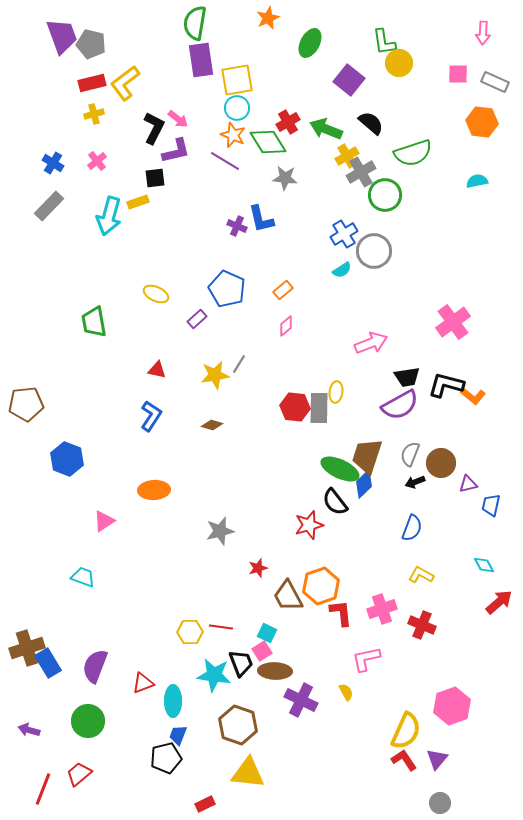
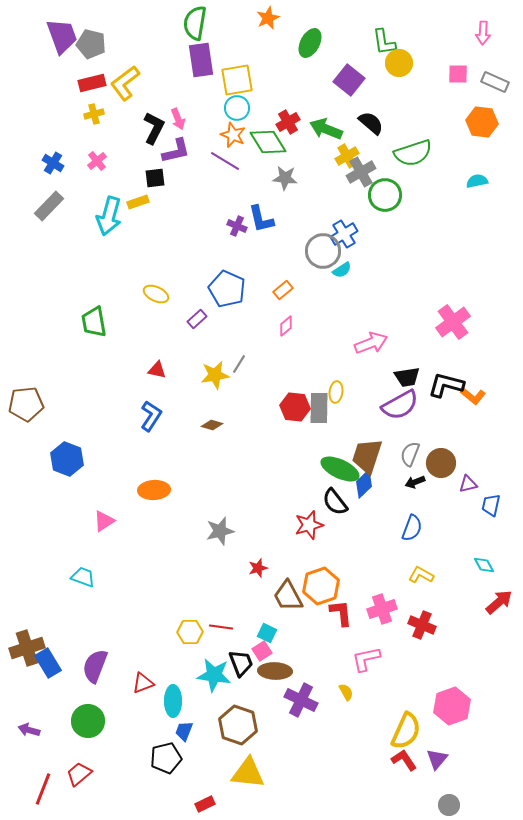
pink arrow at (178, 119): rotated 30 degrees clockwise
gray circle at (374, 251): moved 51 px left
blue trapezoid at (178, 735): moved 6 px right, 4 px up
gray circle at (440, 803): moved 9 px right, 2 px down
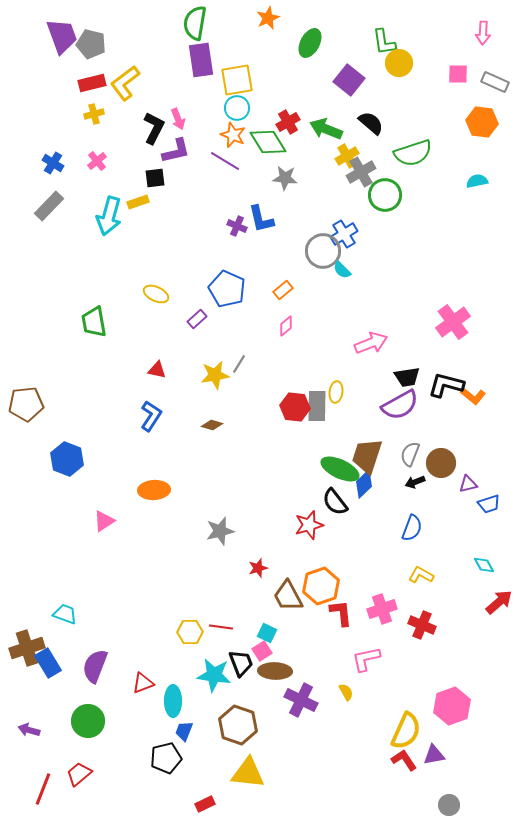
cyan semicircle at (342, 270): rotated 78 degrees clockwise
gray rectangle at (319, 408): moved 2 px left, 2 px up
blue trapezoid at (491, 505): moved 2 px left, 1 px up; rotated 120 degrees counterclockwise
cyan trapezoid at (83, 577): moved 18 px left, 37 px down
purple triangle at (437, 759): moved 3 px left, 4 px up; rotated 40 degrees clockwise
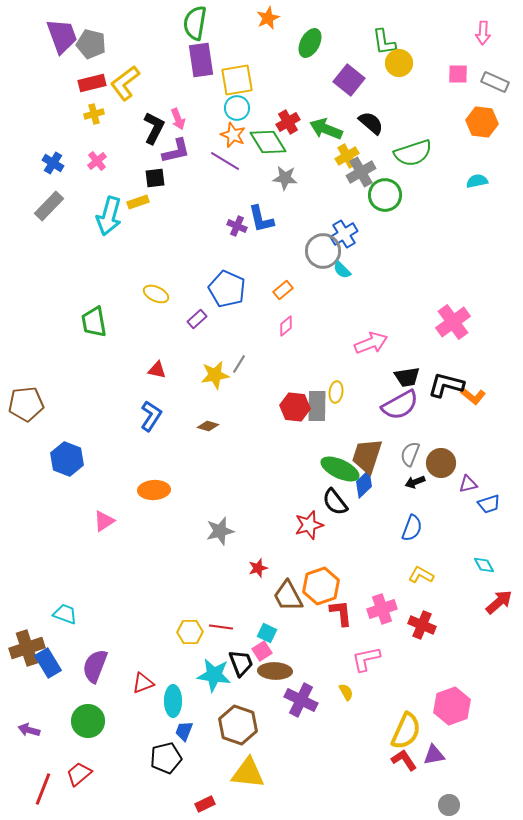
brown diamond at (212, 425): moved 4 px left, 1 px down
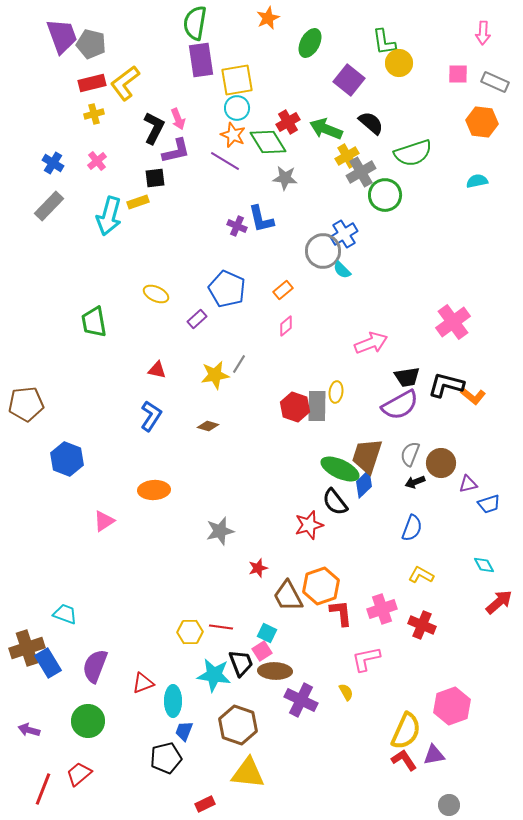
red hexagon at (295, 407): rotated 12 degrees clockwise
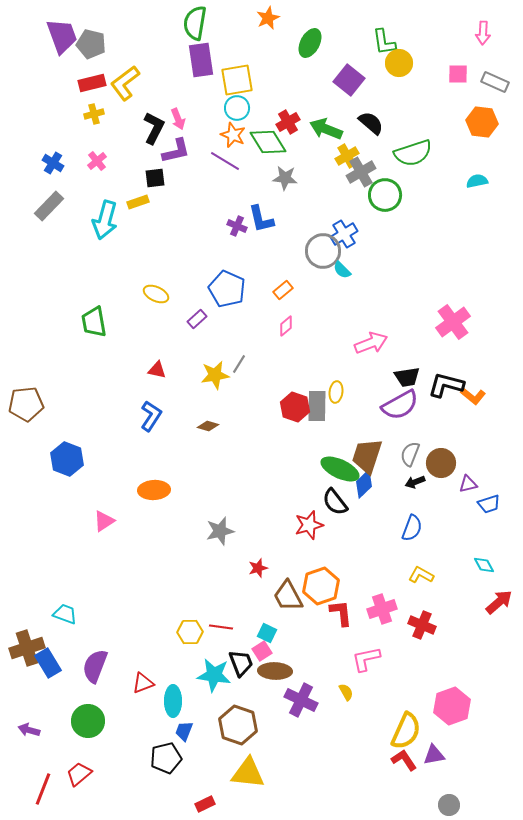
cyan arrow at (109, 216): moved 4 px left, 4 px down
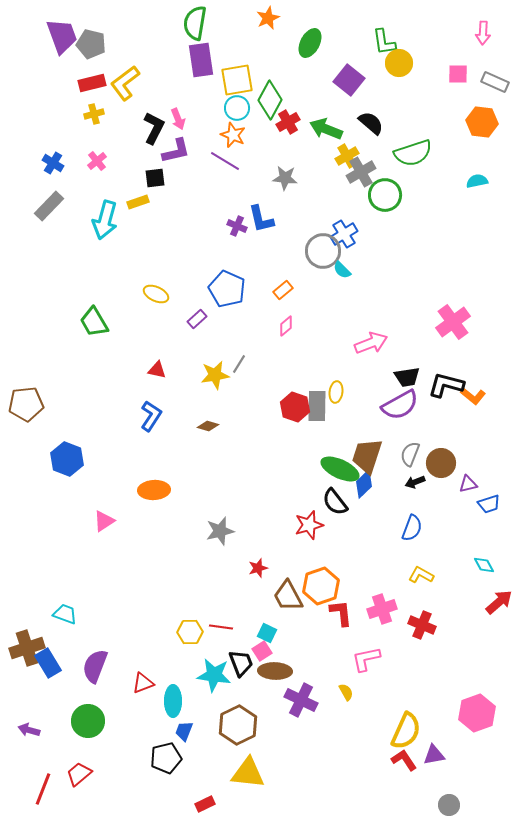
green diamond at (268, 142): moved 2 px right, 42 px up; rotated 60 degrees clockwise
green trapezoid at (94, 322): rotated 20 degrees counterclockwise
pink hexagon at (452, 706): moved 25 px right, 7 px down
brown hexagon at (238, 725): rotated 15 degrees clockwise
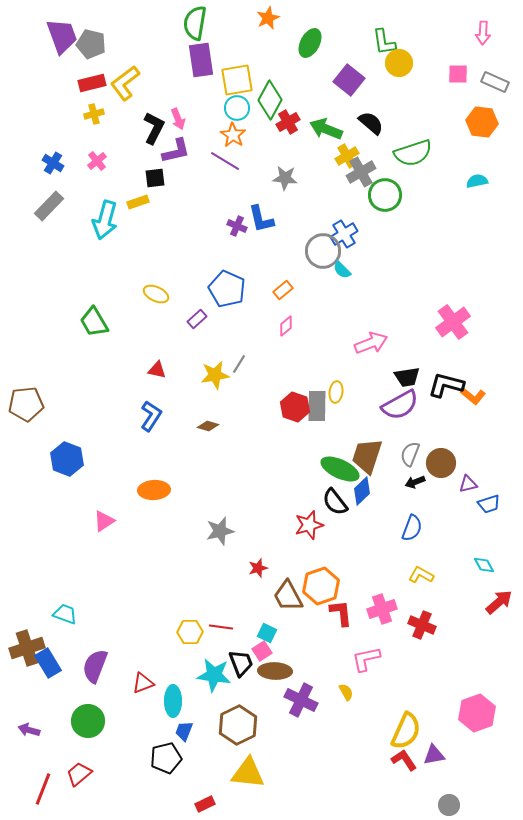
orange star at (233, 135): rotated 10 degrees clockwise
blue diamond at (364, 484): moved 2 px left, 7 px down
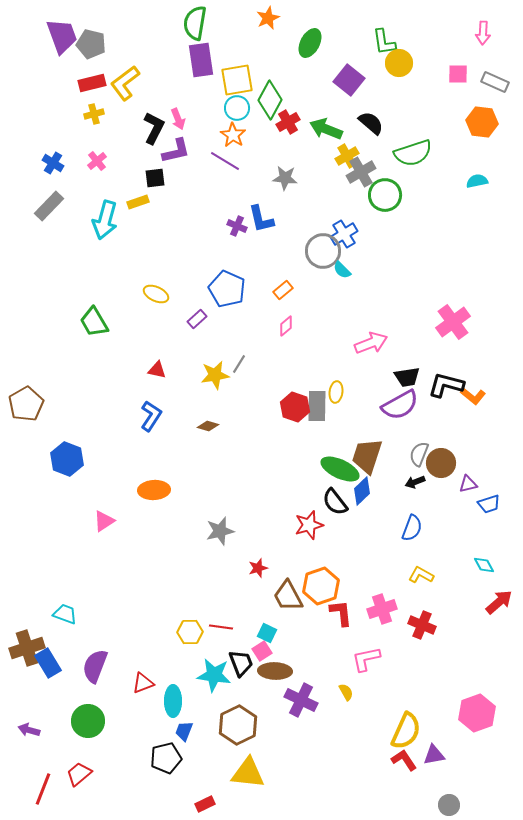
brown pentagon at (26, 404): rotated 24 degrees counterclockwise
gray semicircle at (410, 454): moved 9 px right
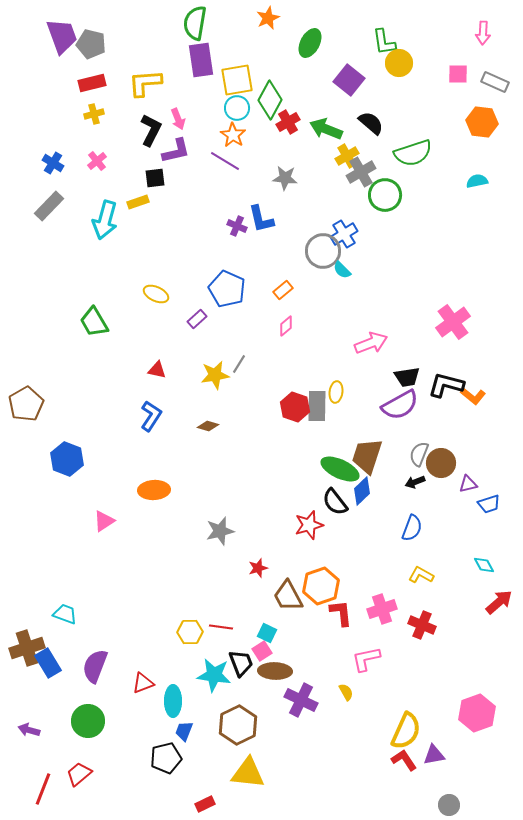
yellow L-shape at (125, 83): moved 20 px right; rotated 33 degrees clockwise
black L-shape at (154, 128): moved 3 px left, 2 px down
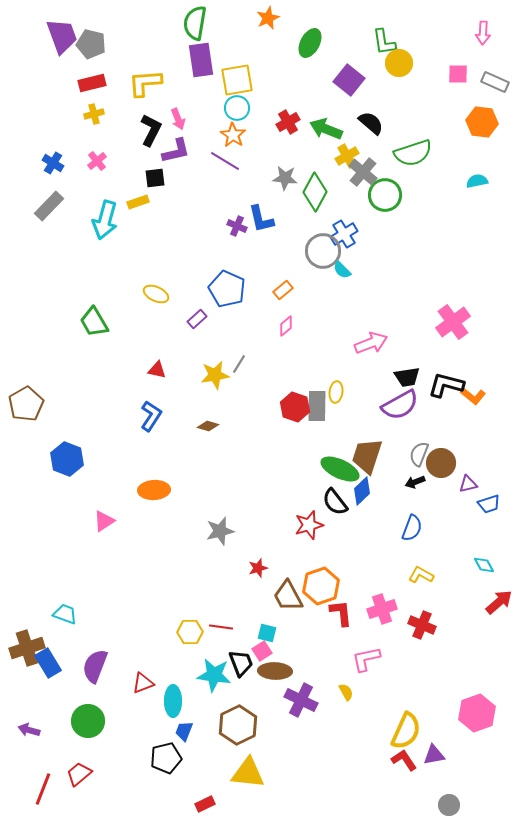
green diamond at (270, 100): moved 45 px right, 92 px down
gray cross at (361, 172): moved 2 px right; rotated 20 degrees counterclockwise
cyan square at (267, 633): rotated 12 degrees counterclockwise
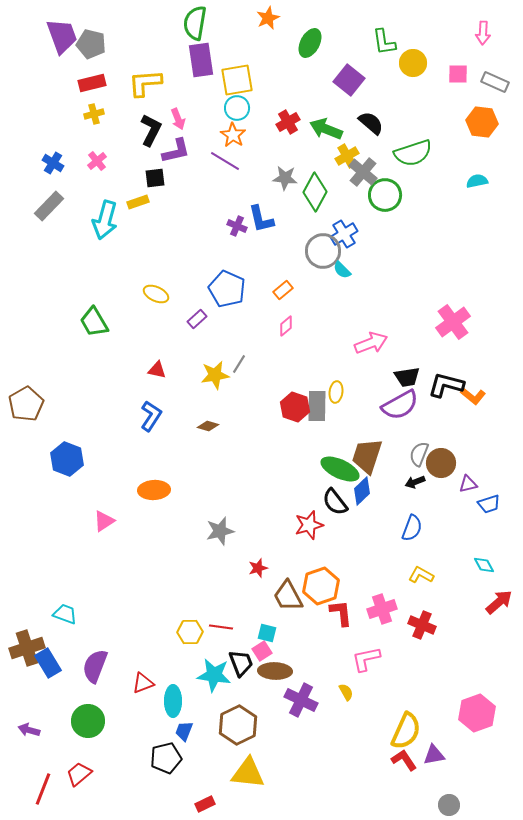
yellow circle at (399, 63): moved 14 px right
